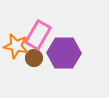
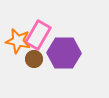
orange star: moved 2 px right, 5 px up
brown circle: moved 1 px down
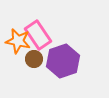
pink rectangle: rotated 64 degrees counterclockwise
purple hexagon: moved 1 px left, 8 px down; rotated 20 degrees counterclockwise
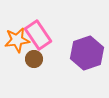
orange star: moved 1 px left, 1 px up; rotated 20 degrees counterclockwise
purple hexagon: moved 24 px right, 8 px up
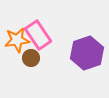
brown circle: moved 3 px left, 1 px up
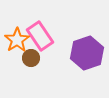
pink rectangle: moved 2 px right, 1 px down
orange star: rotated 25 degrees counterclockwise
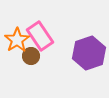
purple hexagon: moved 2 px right
brown circle: moved 2 px up
